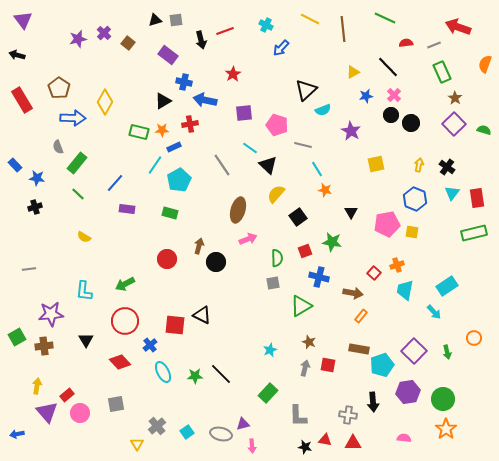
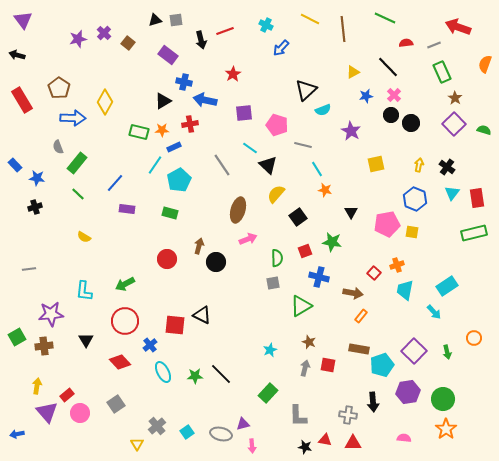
gray square at (116, 404): rotated 24 degrees counterclockwise
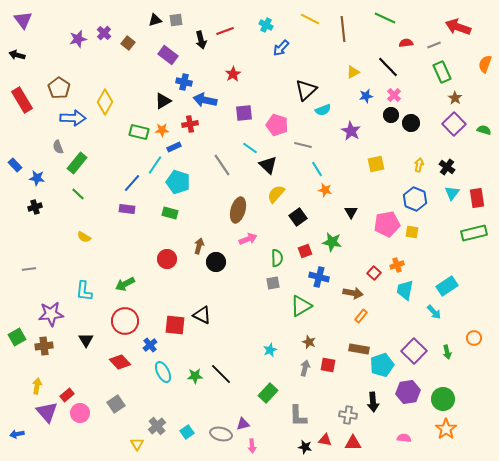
cyan pentagon at (179, 180): moved 1 px left, 2 px down; rotated 25 degrees counterclockwise
blue line at (115, 183): moved 17 px right
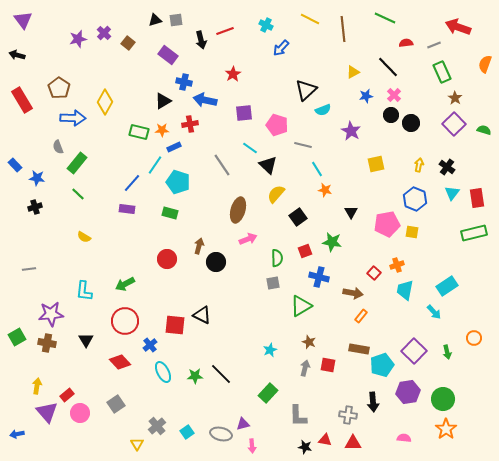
brown cross at (44, 346): moved 3 px right, 3 px up; rotated 18 degrees clockwise
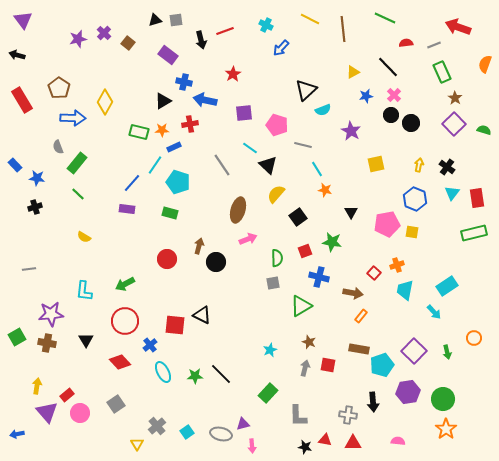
pink semicircle at (404, 438): moved 6 px left, 3 px down
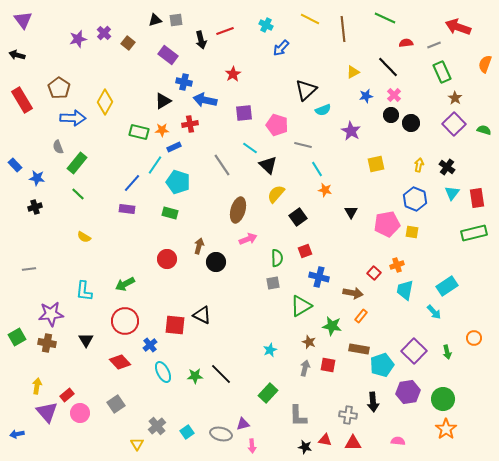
green star at (332, 242): moved 84 px down
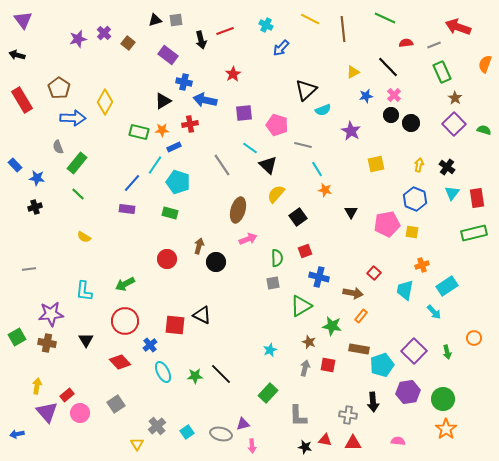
orange cross at (397, 265): moved 25 px right
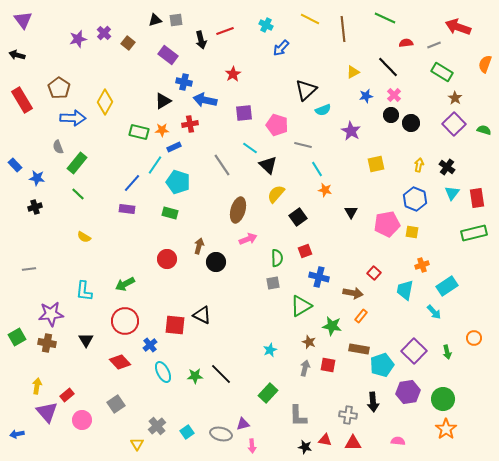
green rectangle at (442, 72): rotated 35 degrees counterclockwise
pink circle at (80, 413): moved 2 px right, 7 px down
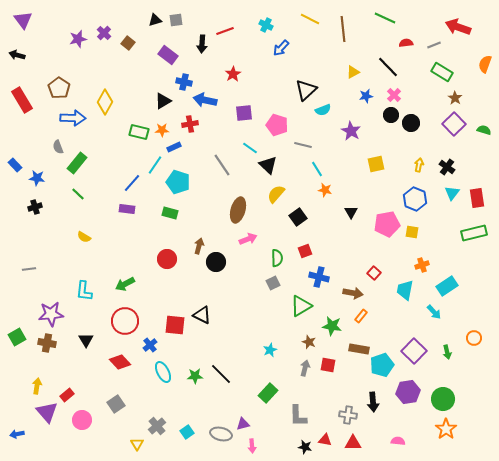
black arrow at (201, 40): moved 1 px right, 4 px down; rotated 18 degrees clockwise
gray square at (273, 283): rotated 16 degrees counterclockwise
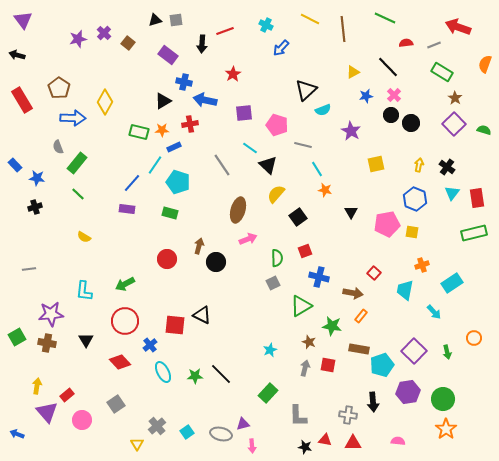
cyan rectangle at (447, 286): moved 5 px right, 3 px up
blue arrow at (17, 434): rotated 32 degrees clockwise
